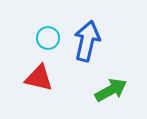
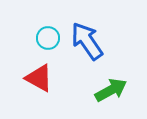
blue arrow: rotated 48 degrees counterclockwise
red triangle: rotated 16 degrees clockwise
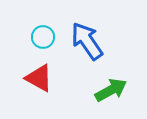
cyan circle: moved 5 px left, 1 px up
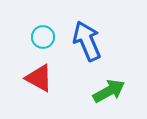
blue arrow: rotated 12 degrees clockwise
green arrow: moved 2 px left, 1 px down
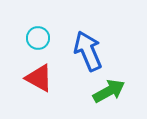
cyan circle: moved 5 px left, 1 px down
blue arrow: moved 1 px right, 10 px down
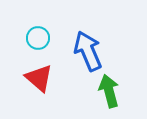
red triangle: rotated 12 degrees clockwise
green arrow: rotated 76 degrees counterclockwise
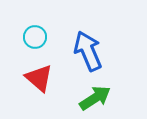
cyan circle: moved 3 px left, 1 px up
green arrow: moved 14 px left, 7 px down; rotated 72 degrees clockwise
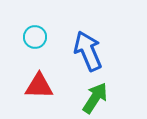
red triangle: moved 8 px down; rotated 40 degrees counterclockwise
green arrow: rotated 24 degrees counterclockwise
